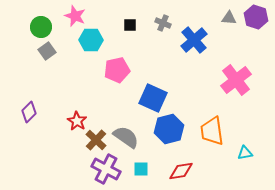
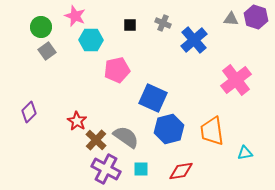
gray triangle: moved 2 px right, 1 px down
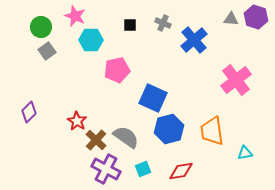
cyan square: moved 2 px right; rotated 21 degrees counterclockwise
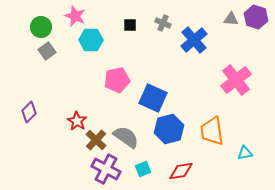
pink pentagon: moved 10 px down
